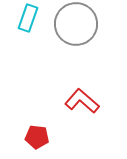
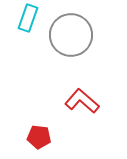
gray circle: moved 5 px left, 11 px down
red pentagon: moved 2 px right
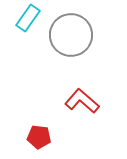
cyan rectangle: rotated 16 degrees clockwise
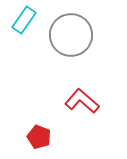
cyan rectangle: moved 4 px left, 2 px down
red pentagon: rotated 15 degrees clockwise
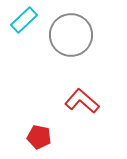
cyan rectangle: rotated 12 degrees clockwise
red pentagon: rotated 10 degrees counterclockwise
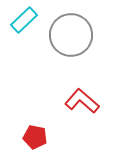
red pentagon: moved 4 px left
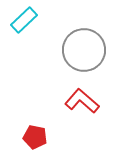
gray circle: moved 13 px right, 15 px down
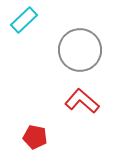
gray circle: moved 4 px left
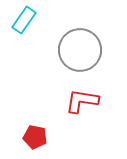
cyan rectangle: rotated 12 degrees counterclockwise
red L-shape: rotated 32 degrees counterclockwise
